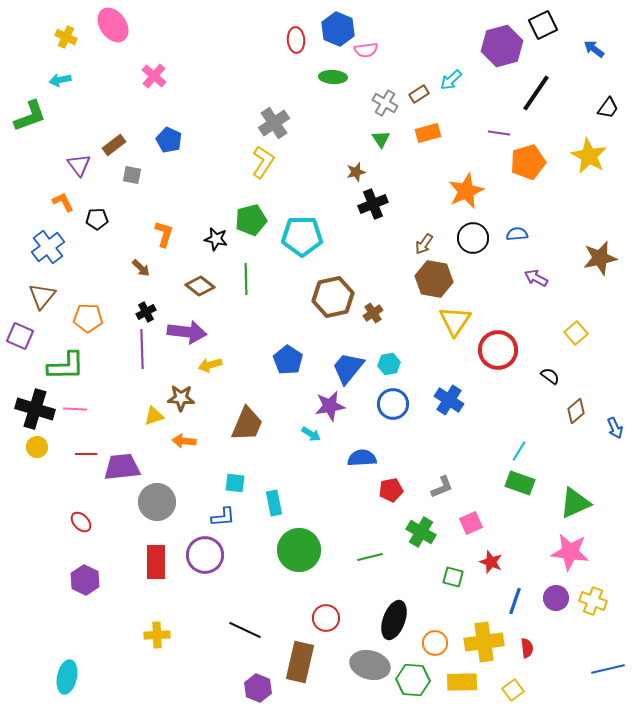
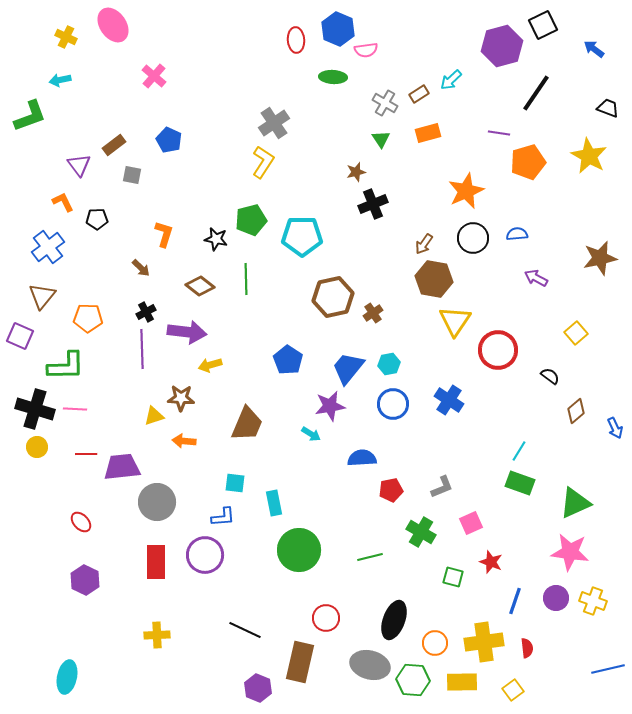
black trapezoid at (608, 108): rotated 105 degrees counterclockwise
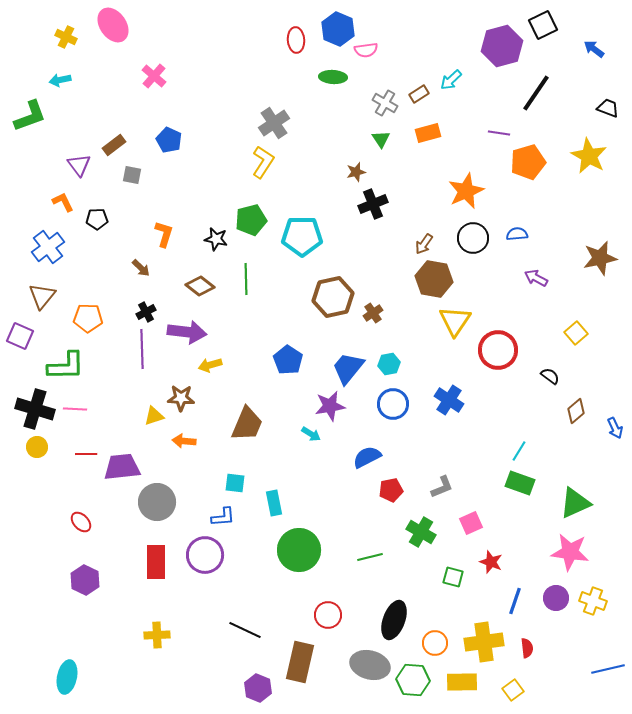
blue semicircle at (362, 458): moved 5 px right, 1 px up; rotated 24 degrees counterclockwise
red circle at (326, 618): moved 2 px right, 3 px up
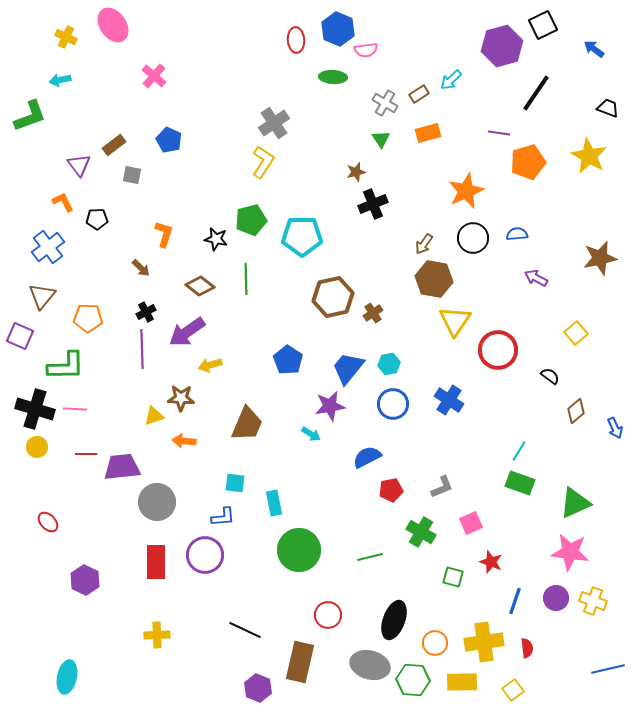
purple arrow at (187, 332): rotated 138 degrees clockwise
red ellipse at (81, 522): moved 33 px left
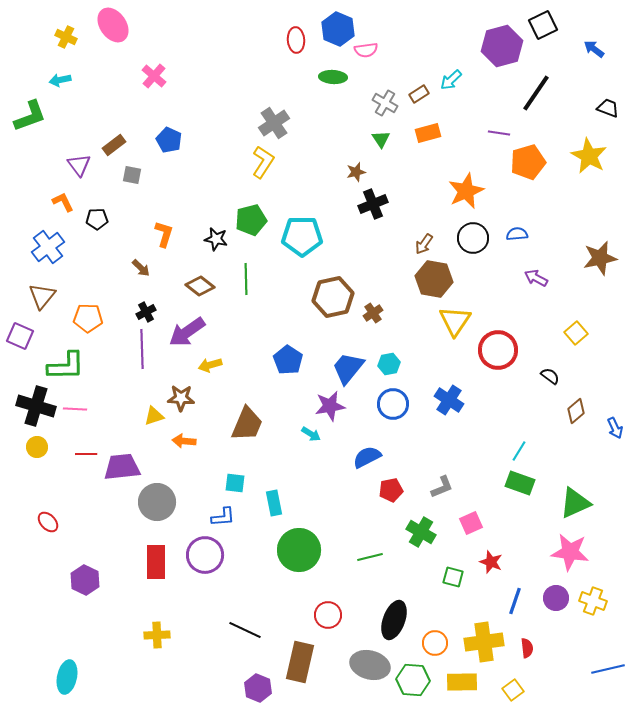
black cross at (35, 409): moved 1 px right, 3 px up
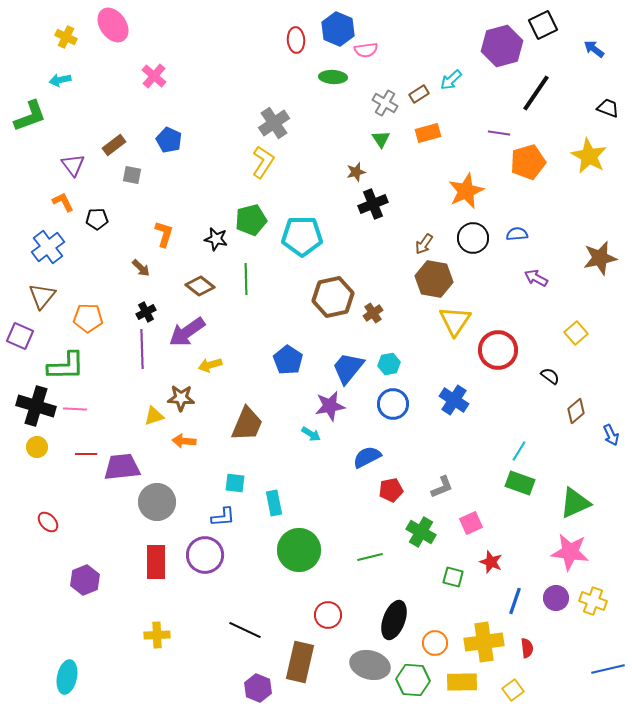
purple triangle at (79, 165): moved 6 px left
blue cross at (449, 400): moved 5 px right
blue arrow at (615, 428): moved 4 px left, 7 px down
purple hexagon at (85, 580): rotated 12 degrees clockwise
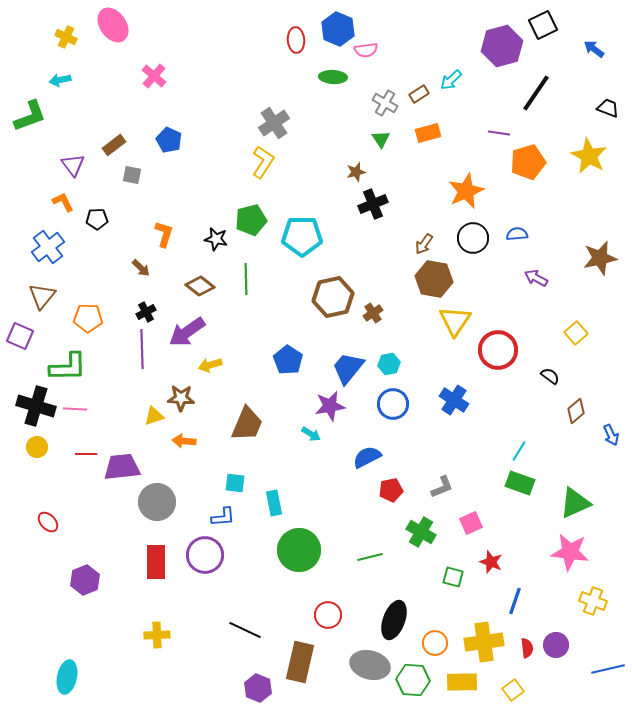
green L-shape at (66, 366): moved 2 px right, 1 px down
purple circle at (556, 598): moved 47 px down
